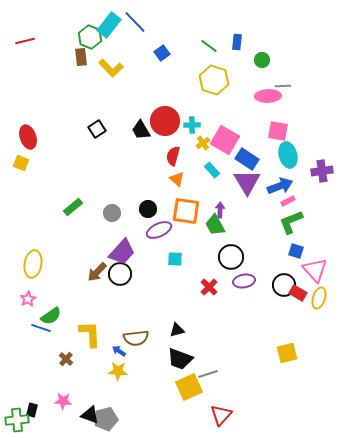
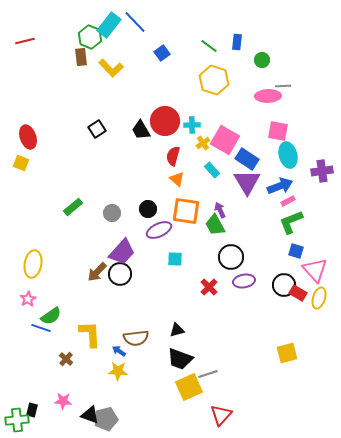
purple arrow at (220, 210): rotated 28 degrees counterclockwise
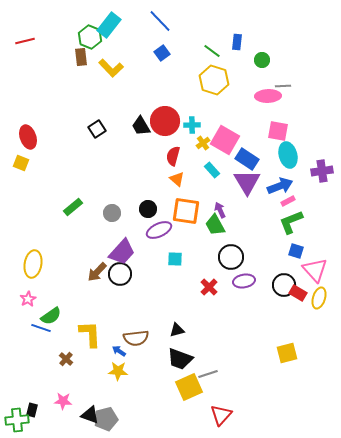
blue line at (135, 22): moved 25 px right, 1 px up
green line at (209, 46): moved 3 px right, 5 px down
black trapezoid at (141, 130): moved 4 px up
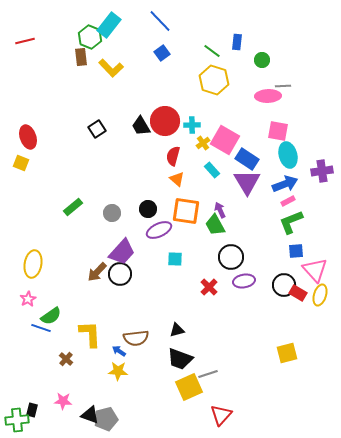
blue arrow at (280, 186): moved 5 px right, 2 px up
blue square at (296, 251): rotated 21 degrees counterclockwise
yellow ellipse at (319, 298): moved 1 px right, 3 px up
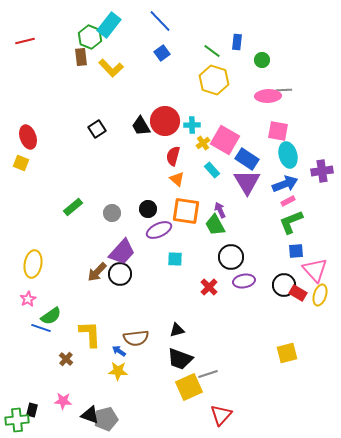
gray line at (283, 86): moved 1 px right, 4 px down
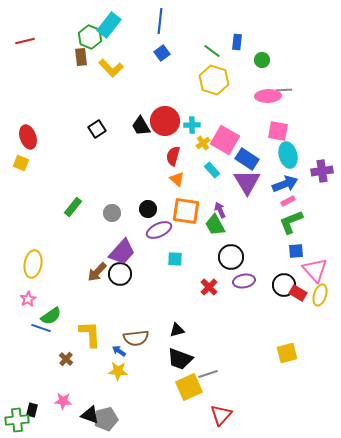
blue line at (160, 21): rotated 50 degrees clockwise
green rectangle at (73, 207): rotated 12 degrees counterclockwise
